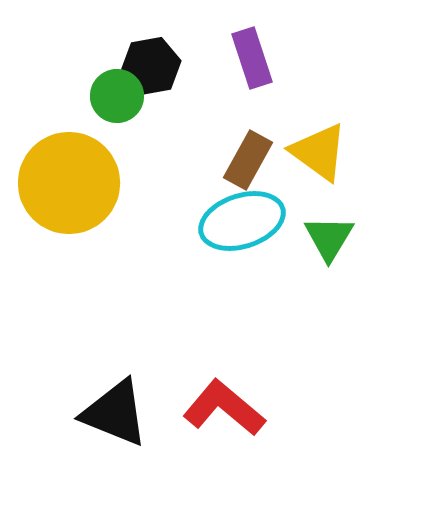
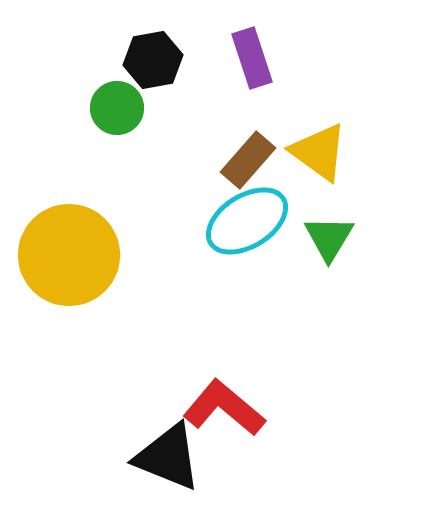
black hexagon: moved 2 px right, 6 px up
green circle: moved 12 px down
brown rectangle: rotated 12 degrees clockwise
yellow circle: moved 72 px down
cyan ellipse: moved 5 px right; rotated 14 degrees counterclockwise
black triangle: moved 53 px right, 44 px down
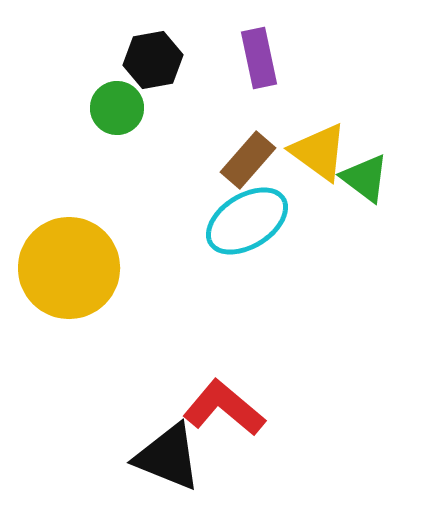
purple rectangle: moved 7 px right; rotated 6 degrees clockwise
green triangle: moved 36 px right, 60 px up; rotated 24 degrees counterclockwise
yellow circle: moved 13 px down
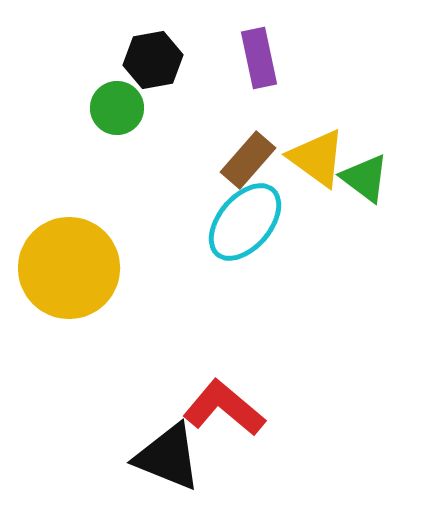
yellow triangle: moved 2 px left, 6 px down
cyan ellipse: moved 2 px left, 1 px down; rotated 18 degrees counterclockwise
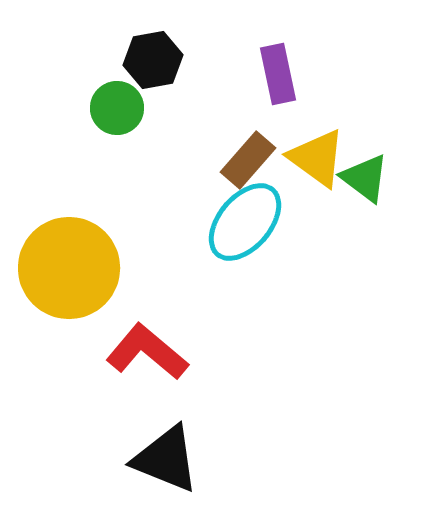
purple rectangle: moved 19 px right, 16 px down
red L-shape: moved 77 px left, 56 px up
black triangle: moved 2 px left, 2 px down
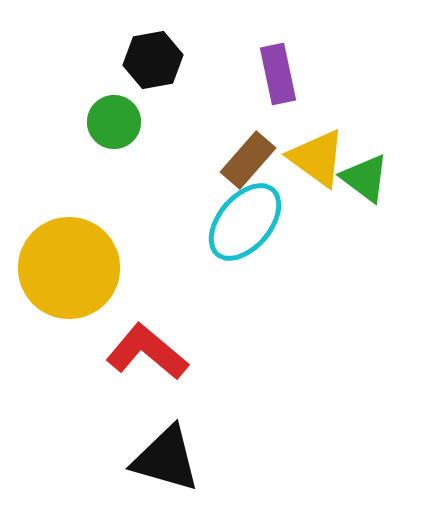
green circle: moved 3 px left, 14 px down
black triangle: rotated 6 degrees counterclockwise
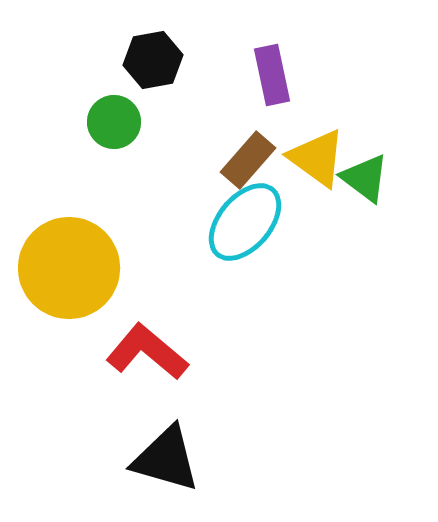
purple rectangle: moved 6 px left, 1 px down
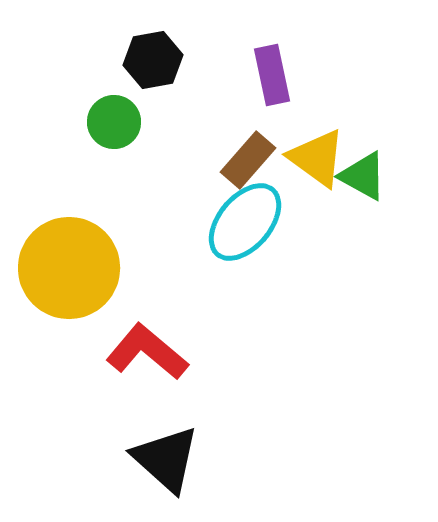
green triangle: moved 2 px left, 2 px up; rotated 8 degrees counterclockwise
black triangle: rotated 26 degrees clockwise
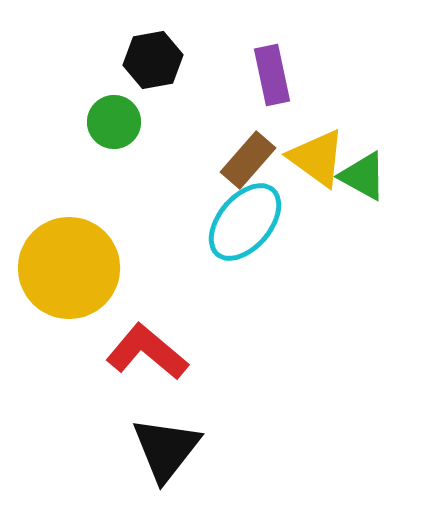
black triangle: moved 10 px up; rotated 26 degrees clockwise
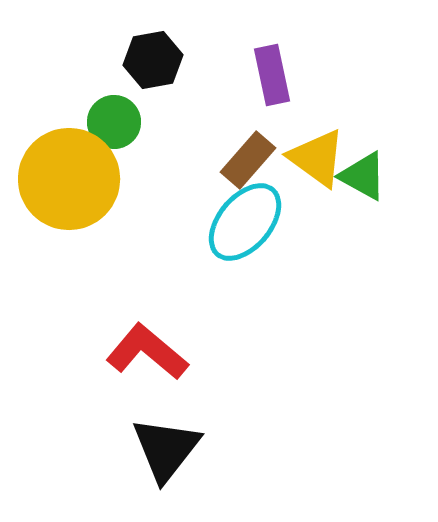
yellow circle: moved 89 px up
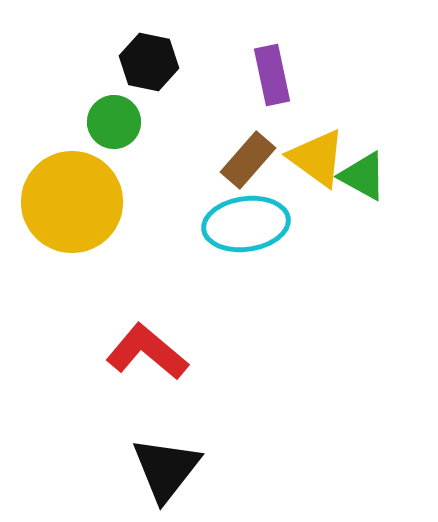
black hexagon: moved 4 px left, 2 px down; rotated 22 degrees clockwise
yellow circle: moved 3 px right, 23 px down
cyan ellipse: moved 1 px right, 2 px down; rotated 42 degrees clockwise
black triangle: moved 20 px down
